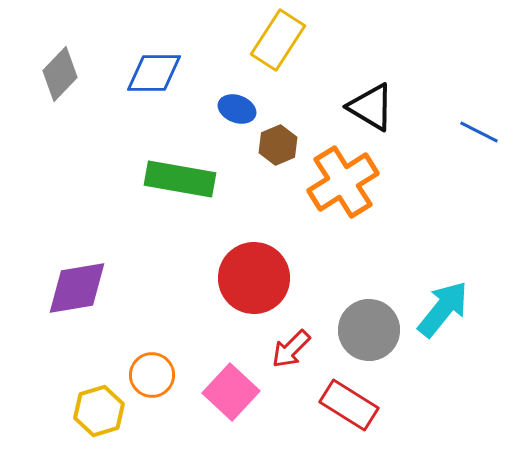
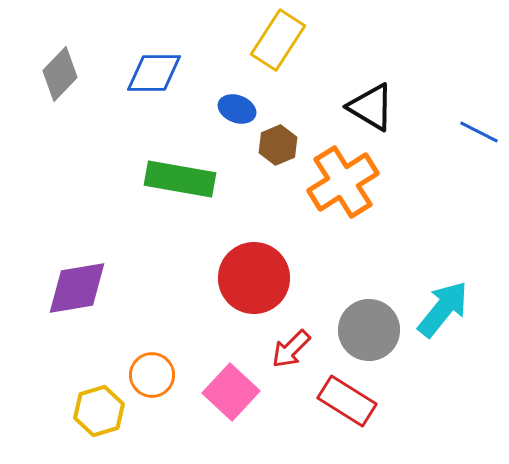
red rectangle: moved 2 px left, 4 px up
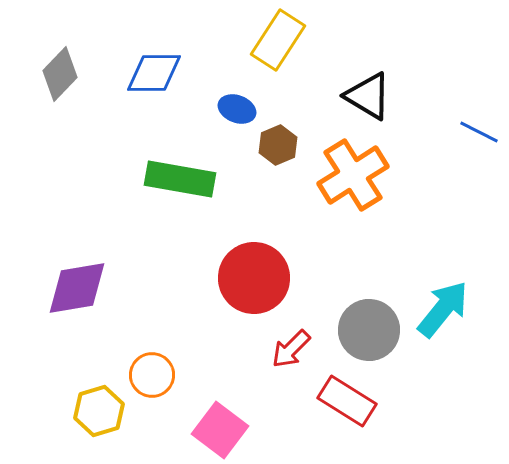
black triangle: moved 3 px left, 11 px up
orange cross: moved 10 px right, 7 px up
pink square: moved 11 px left, 38 px down; rotated 6 degrees counterclockwise
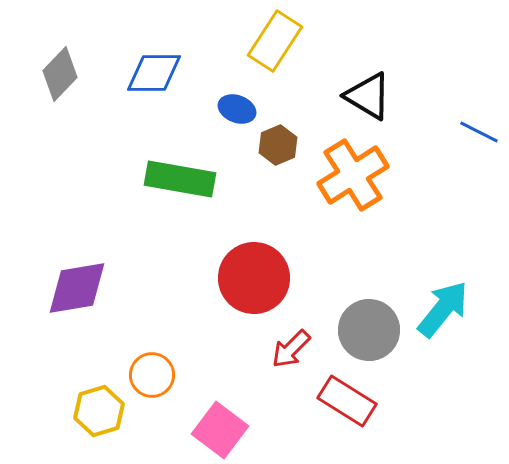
yellow rectangle: moved 3 px left, 1 px down
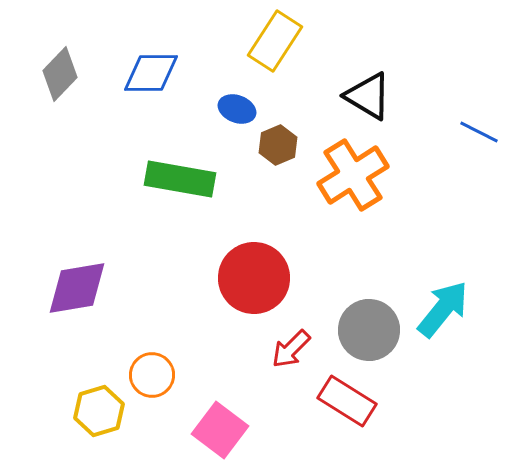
blue diamond: moved 3 px left
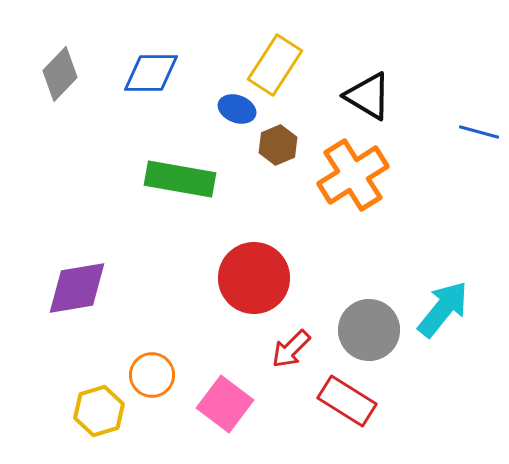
yellow rectangle: moved 24 px down
blue line: rotated 12 degrees counterclockwise
pink square: moved 5 px right, 26 px up
